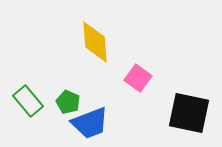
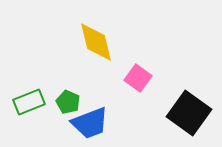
yellow diamond: moved 1 px right; rotated 9 degrees counterclockwise
green rectangle: moved 1 px right, 1 px down; rotated 72 degrees counterclockwise
black square: rotated 24 degrees clockwise
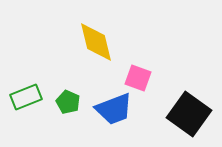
pink square: rotated 16 degrees counterclockwise
green rectangle: moved 3 px left, 5 px up
black square: moved 1 px down
blue trapezoid: moved 24 px right, 14 px up
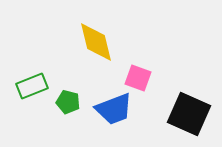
green rectangle: moved 6 px right, 11 px up
green pentagon: rotated 10 degrees counterclockwise
black square: rotated 12 degrees counterclockwise
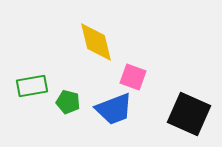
pink square: moved 5 px left, 1 px up
green rectangle: rotated 12 degrees clockwise
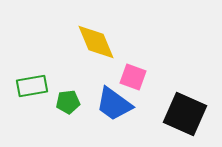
yellow diamond: rotated 9 degrees counterclockwise
green pentagon: rotated 20 degrees counterclockwise
blue trapezoid: moved 5 px up; rotated 57 degrees clockwise
black square: moved 4 px left
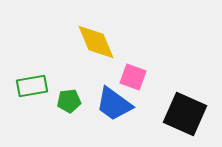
green pentagon: moved 1 px right, 1 px up
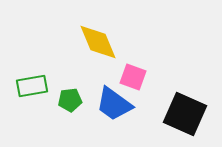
yellow diamond: moved 2 px right
green pentagon: moved 1 px right, 1 px up
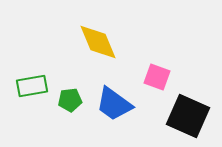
pink square: moved 24 px right
black square: moved 3 px right, 2 px down
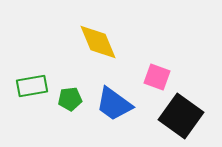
green pentagon: moved 1 px up
black square: moved 7 px left; rotated 12 degrees clockwise
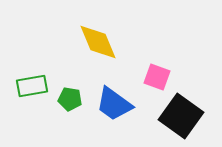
green pentagon: rotated 15 degrees clockwise
